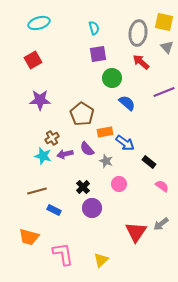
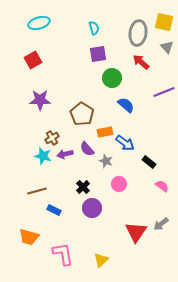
blue semicircle: moved 1 px left, 2 px down
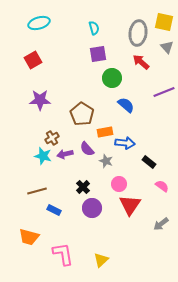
blue arrow: rotated 30 degrees counterclockwise
red triangle: moved 6 px left, 27 px up
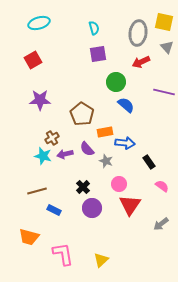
red arrow: rotated 66 degrees counterclockwise
green circle: moved 4 px right, 4 px down
purple line: rotated 35 degrees clockwise
black rectangle: rotated 16 degrees clockwise
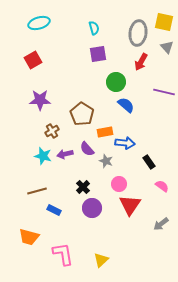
red arrow: rotated 36 degrees counterclockwise
brown cross: moved 7 px up
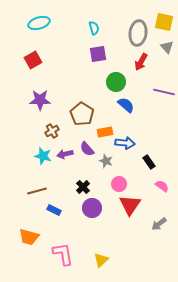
gray arrow: moved 2 px left
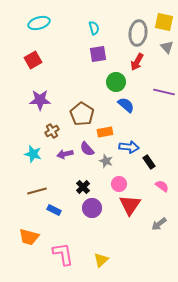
red arrow: moved 4 px left
blue arrow: moved 4 px right, 4 px down
cyan star: moved 10 px left, 2 px up
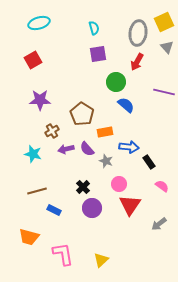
yellow square: rotated 36 degrees counterclockwise
purple arrow: moved 1 px right, 5 px up
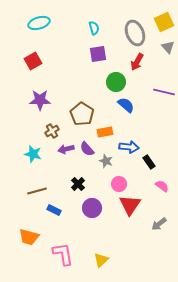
gray ellipse: moved 3 px left; rotated 30 degrees counterclockwise
gray triangle: moved 1 px right
red square: moved 1 px down
black cross: moved 5 px left, 3 px up
